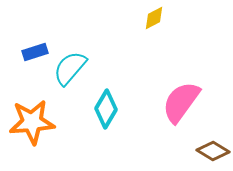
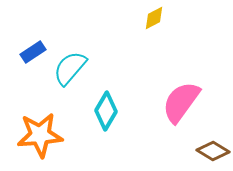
blue rectangle: moved 2 px left; rotated 15 degrees counterclockwise
cyan diamond: moved 2 px down
orange star: moved 8 px right, 13 px down
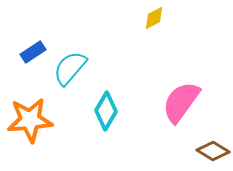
orange star: moved 10 px left, 15 px up
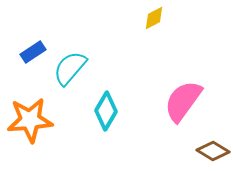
pink semicircle: moved 2 px right, 1 px up
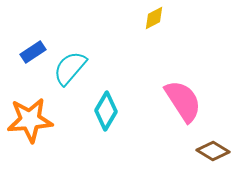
pink semicircle: rotated 111 degrees clockwise
